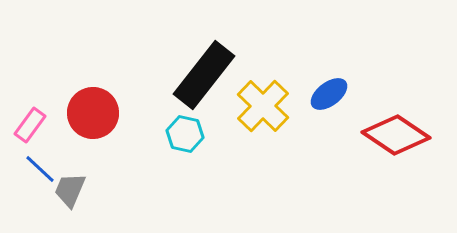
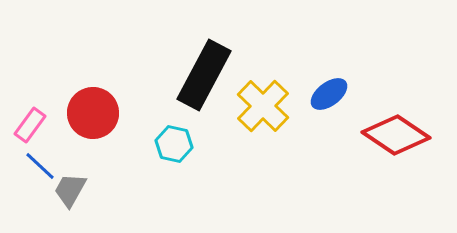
black rectangle: rotated 10 degrees counterclockwise
cyan hexagon: moved 11 px left, 10 px down
blue line: moved 3 px up
gray trapezoid: rotated 6 degrees clockwise
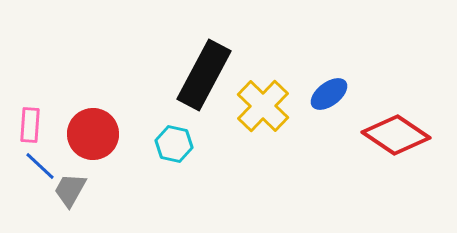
red circle: moved 21 px down
pink rectangle: rotated 32 degrees counterclockwise
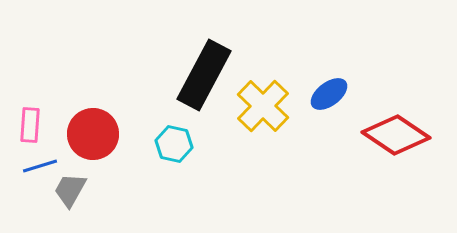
blue line: rotated 60 degrees counterclockwise
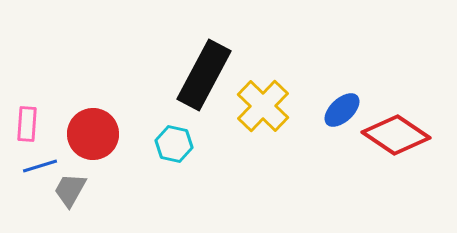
blue ellipse: moved 13 px right, 16 px down; rotated 6 degrees counterclockwise
pink rectangle: moved 3 px left, 1 px up
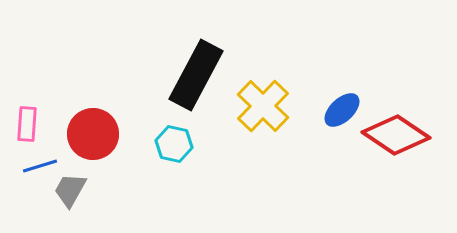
black rectangle: moved 8 px left
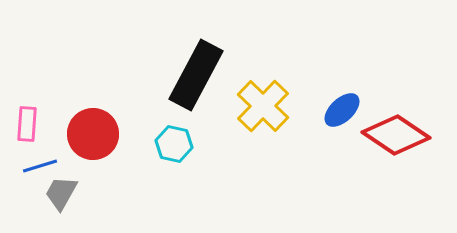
gray trapezoid: moved 9 px left, 3 px down
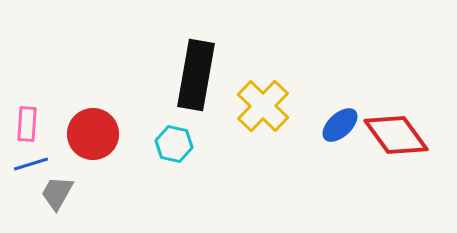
black rectangle: rotated 18 degrees counterclockwise
blue ellipse: moved 2 px left, 15 px down
red diamond: rotated 20 degrees clockwise
blue line: moved 9 px left, 2 px up
gray trapezoid: moved 4 px left
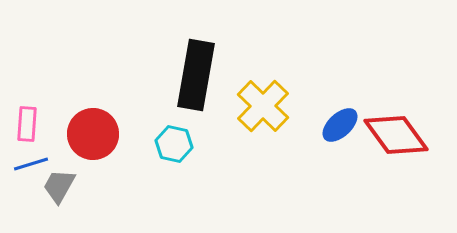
gray trapezoid: moved 2 px right, 7 px up
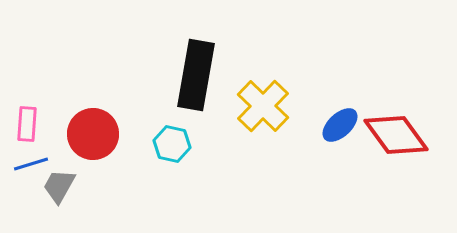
cyan hexagon: moved 2 px left
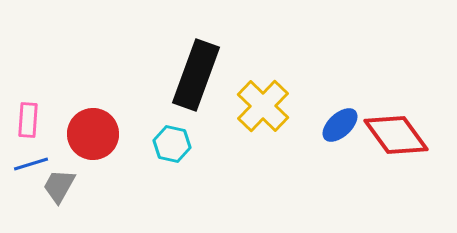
black rectangle: rotated 10 degrees clockwise
pink rectangle: moved 1 px right, 4 px up
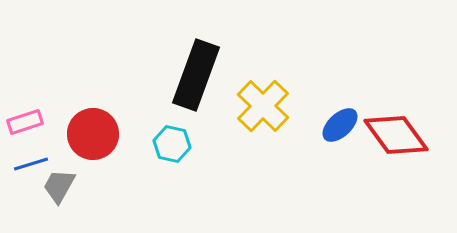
pink rectangle: moved 3 px left, 2 px down; rotated 68 degrees clockwise
